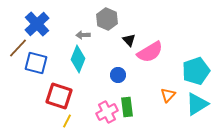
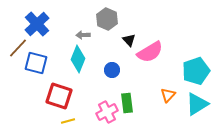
blue circle: moved 6 px left, 5 px up
green rectangle: moved 4 px up
yellow line: moved 1 px right; rotated 48 degrees clockwise
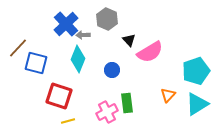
blue cross: moved 29 px right
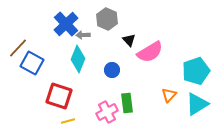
blue square: moved 4 px left; rotated 15 degrees clockwise
orange triangle: moved 1 px right
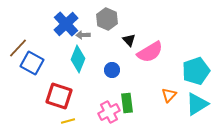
pink cross: moved 2 px right
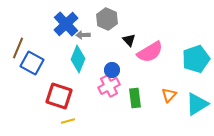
brown line: rotated 20 degrees counterclockwise
cyan pentagon: moved 12 px up
green rectangle: moved 8 px right, 5 px up
pink cross: moved 26 px up
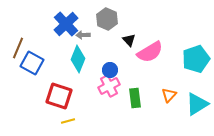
blue circle: moved 2 px left
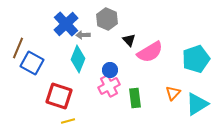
orange triangle: moved 4 px right, 2 px up
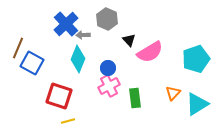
blue circle: moved 2 px left, 2 px up
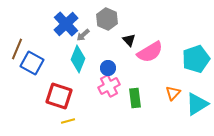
gray arrow: rotated 40 degrees counterclockwise
brown line: moved 1 px left, 1 px down
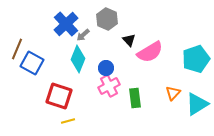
blue circle: moved 2 px left
